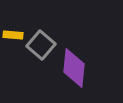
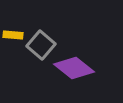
purple diamond: rotated 57 degrees counterclockwise
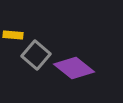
gray square: moved 5 px left, 10 px down
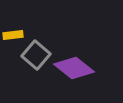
yellow rectangle: rotated 12 degrees counterclockwise
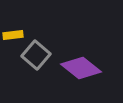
purple diamond: moved 7 px right
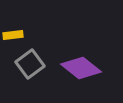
gray square: moved 6 px left, 9 px down; rotated 12 degrees clockwise
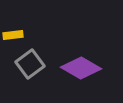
purple diamond: rotated 9 degrees counterclockwise
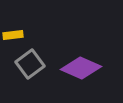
purple diamond: rotated 6 degrees counterclockwise
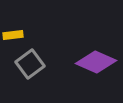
purple diamond: moved 15 px right, 6 px up
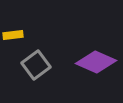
gray square: moved 6 px right, 1 px down
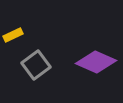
yellow rectangle: rotated 18 degrees counterclockwise
